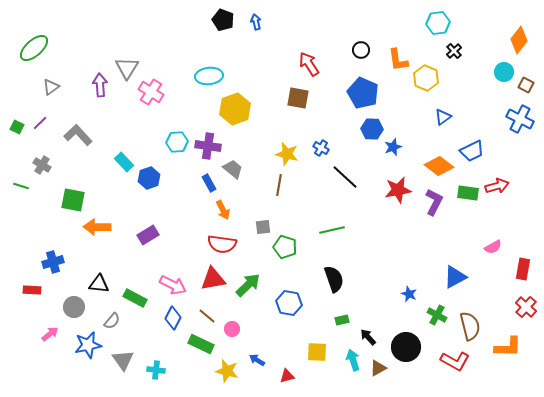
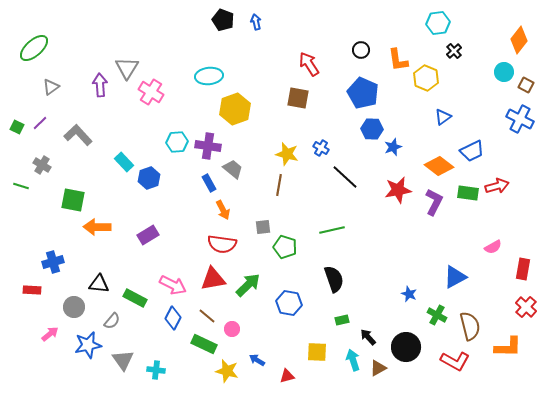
green rectangle at (201, 344): moved 3 px right
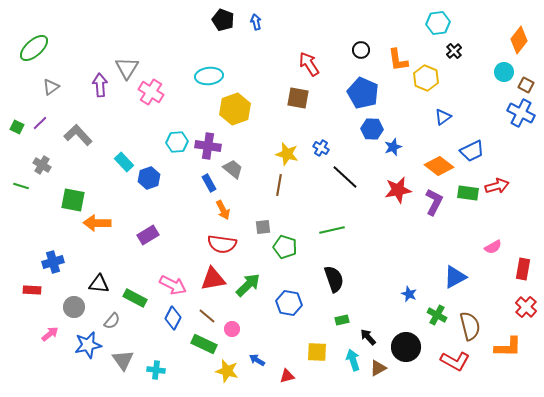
blue cross at (520, 119): moved 1 px right, 6 px up
orange arrow at (97, 227): moved 4 px up
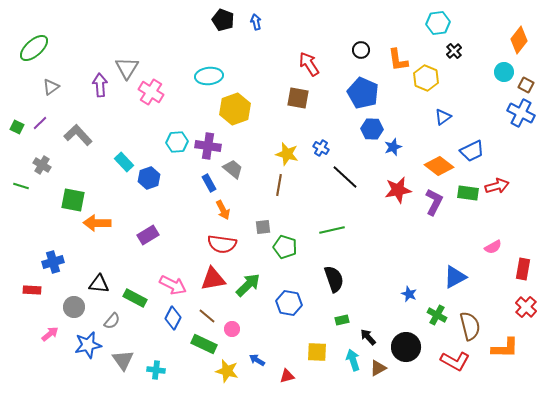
orange L-shape at (508, 347): moved 3 px left, 1 px down
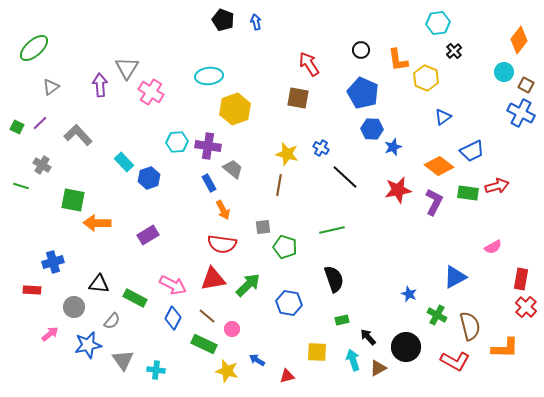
red rectangle at (523, 269): moved 2 px left, 10 px down
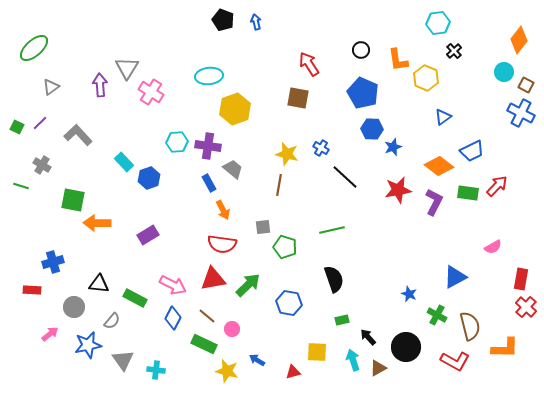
red arrow at (497, 186): rotated 30 degrees counterclockwise
red triangle at (287, 376): moved 6 px right, 4 px up
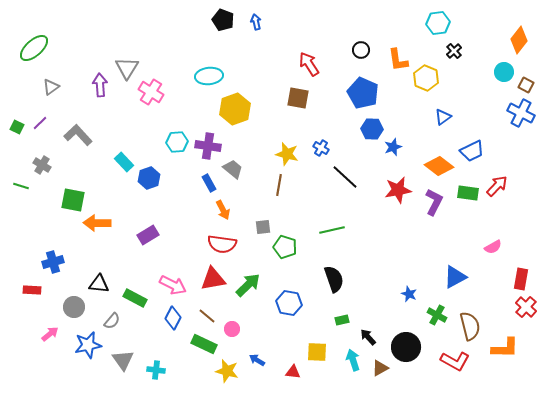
brown triangle at (378, 368): moved 2 px right
red triangle at (293, 372): rotated 21 degrees clockwise
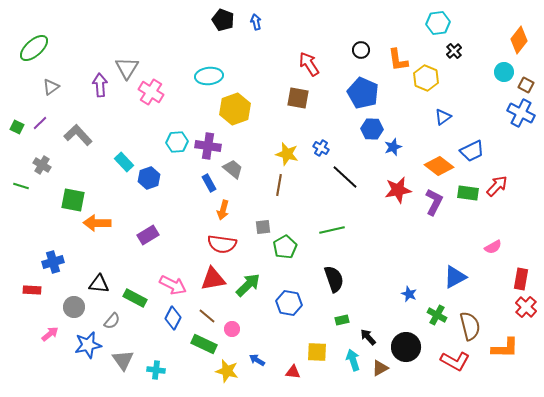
orange arrow at (223, 210): rotated 42 degrees clockwise
green pentagon at (285, 247): rotated 25 degrees clockwise
